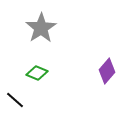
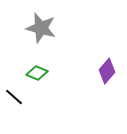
gray star: rotated 24 degrees counterclockwise
black line: moved 1 px left, 3 px up
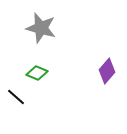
black line: moved 2 px right
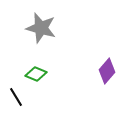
green diamond: moved 1 px left, 1 px down
black line: rotated 18 degrees clockwise
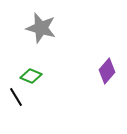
green diamond: moved 5 px left, 2 px down
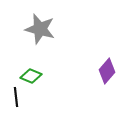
gray star: moved 1 px left, 1 px down
black line: rotated 24 degrees clockwise
